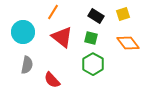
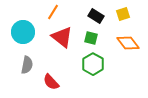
red semicircle: moved 1 px left, 2 px down
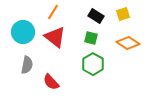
red triangle: moved 7 px left
orange diamond: rotated 20 degrees counterclockwise
